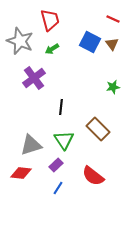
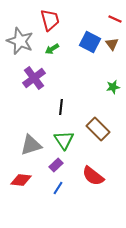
red line: moved 2 px right
red diamond: moved 7 px down
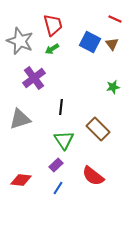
red trapezoid: moved 3 px right, 5 px down
gray triangle: moved 11 px left, 26 px up
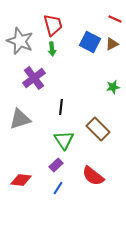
brown triangle: rotated 40 degrees clockwise
green arrow: rotated 64 degrees counterclockwise
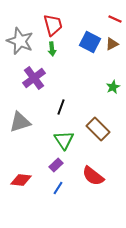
green star: rotated 16 degrees counterclockwise
black line: rotated 14 degrees clockwise
gray triangle: moved 3 px down
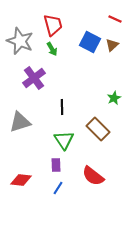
brown triangle: moved 1 px down; rotated 16 degrees counterclockwise
green arrow: rotated 24 degrees counterclockwise
green star: moved 1 px right, 11 px down
black line: moved 1 px right; rotated 21 degrees counterclockwise
purple rectangle: rotated 48 degrees counterclockwise
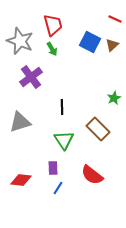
purple cross: moved 3 px left, 1 px up
purple rectangle: moved 3 px left, 3 px down
red semicircle: moved 1 px left, 1 px up
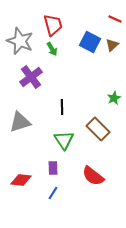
red semicircle: moved 1 px right, 1 px down
blue line: moved 5 px left, 5 px down
